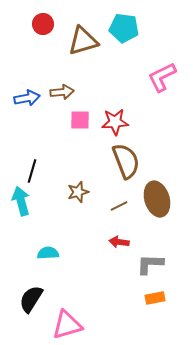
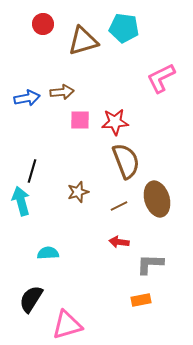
pink L-shape: moved 1 px left, 1 px down
orange rectangle: moved 14 px left, 2 px down
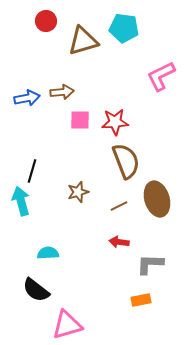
red circle: moved 3 px right, 3 px up
pink L-shape: moved 2 px up
black semicircle: moved 5 px right, 9 px up; rotated 84 degrees counterclockwise
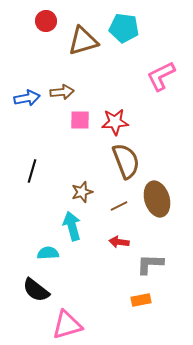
brown star: moved 4 px right
cyan arrow: moved 51 px right, 25 px down
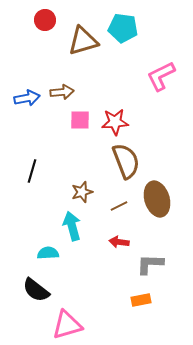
red circle: moved 1 px left, 1 px up
cyan pentagon: moved 1 px left
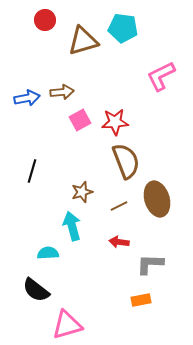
pink square: rotated 30 degrees counterclockwise
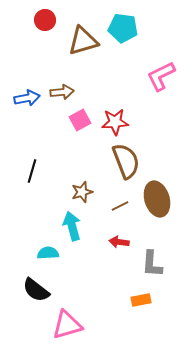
brown line: moved 1 px right
gray L-shape: moved 2 px right; rotated 88 degrees counterclockwise
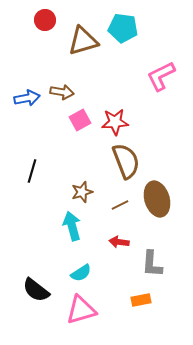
brown arrow: rotated 15 degrees clockwise
brown line: moved 1 px up
cyan semicircle: moved 33 px right, 20 px down; rotated 150 degrees clockwise
pink triangle: moved 14 px right, 15 px up
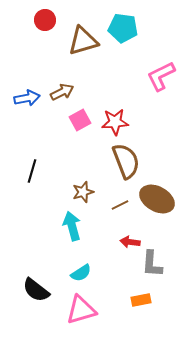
brown arrow: rotated 35 degrees counterclockwise
brown star: moved 1 px right
brown ellipse: rotated 44 degrees counterclockwise
red arrow: moved 11 px right
